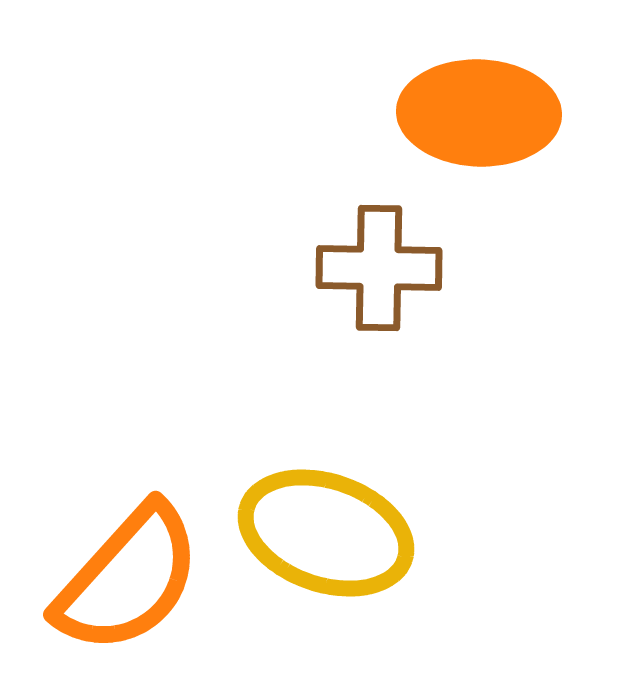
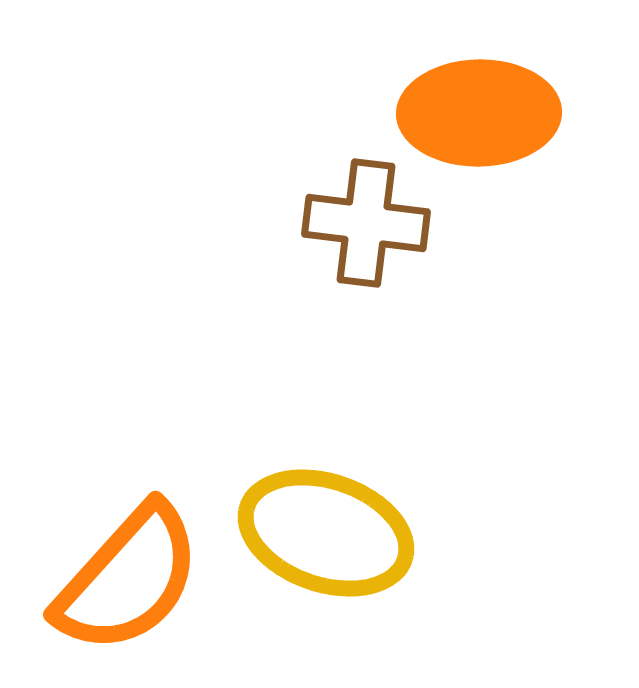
orange ellipse: rotated 3 degrees counterclockwise
brown cross: moved 13 px left, 45 px up; rotated 6 degrees clockwise
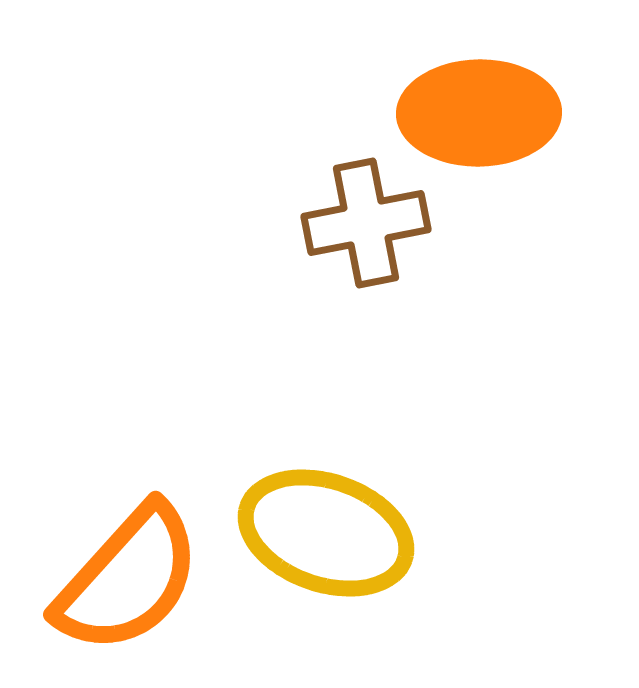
brown cross: rotated 18 degrees counterclockwise
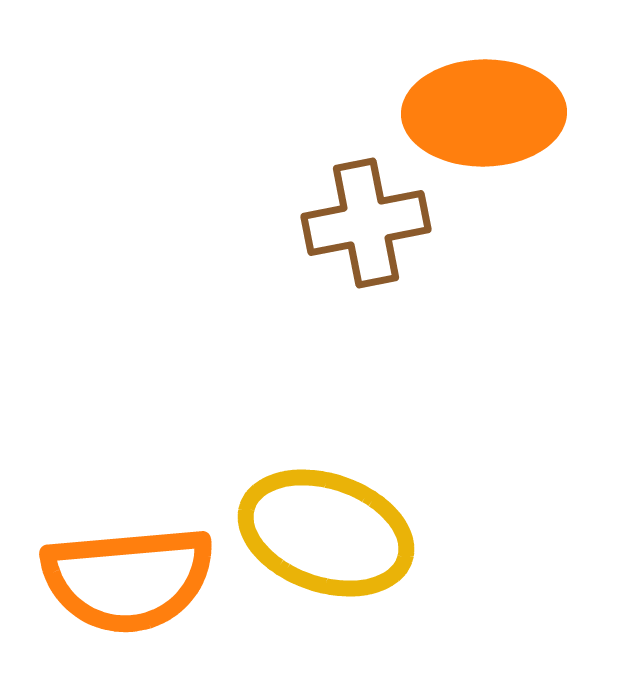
orange ellipse: moved 5 px right
orange semicircle: rotated 43 degrees clockwise
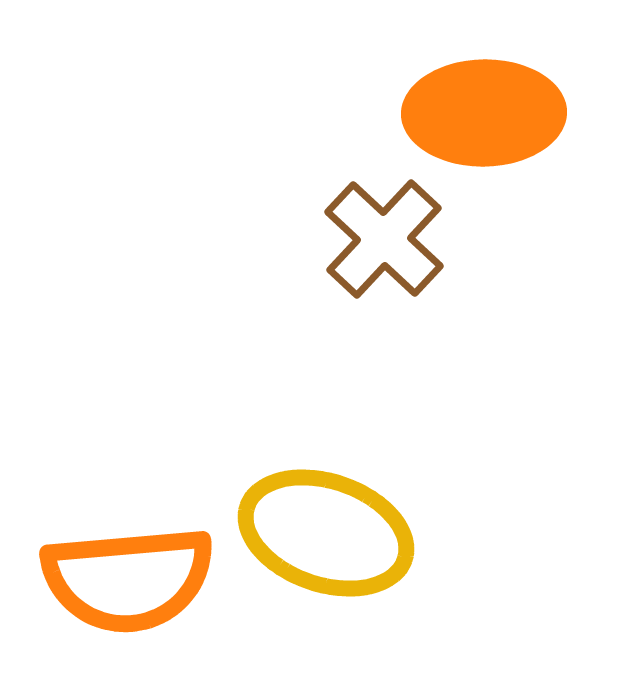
brown cross: moved 18 px right, 16 px down; rotated 36 degrees counterclockwise
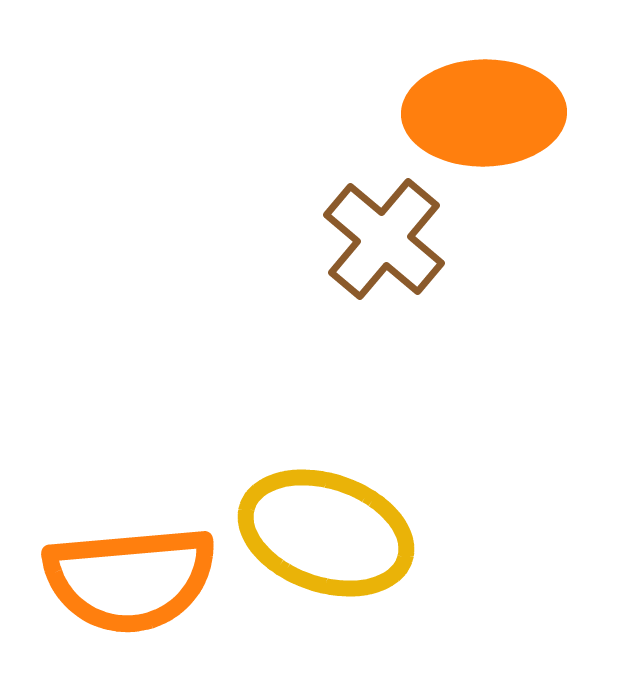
brown cross: rotated 3 degrees counterclockwise
orange semicircle: moved 2 px right
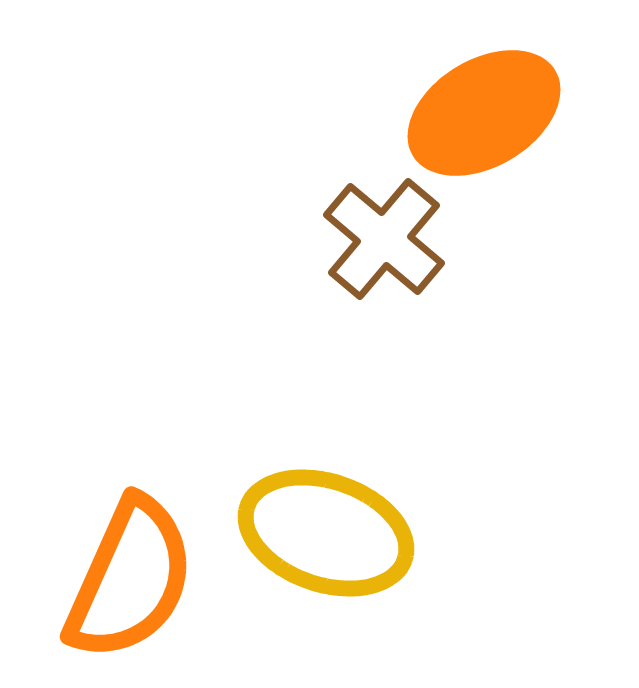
orange ellipse: rotated 30 degrees counterclockwise
orange semicircle: rotated 61 degrees counterclockwise
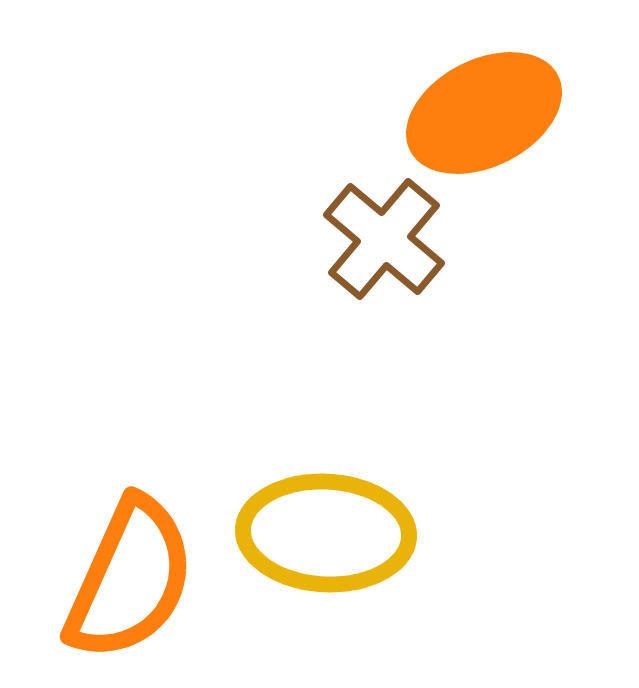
orange ellipse: rotated 4 degrees clockwise
yellow ellipse: rotated 16 degrees counterclockwise
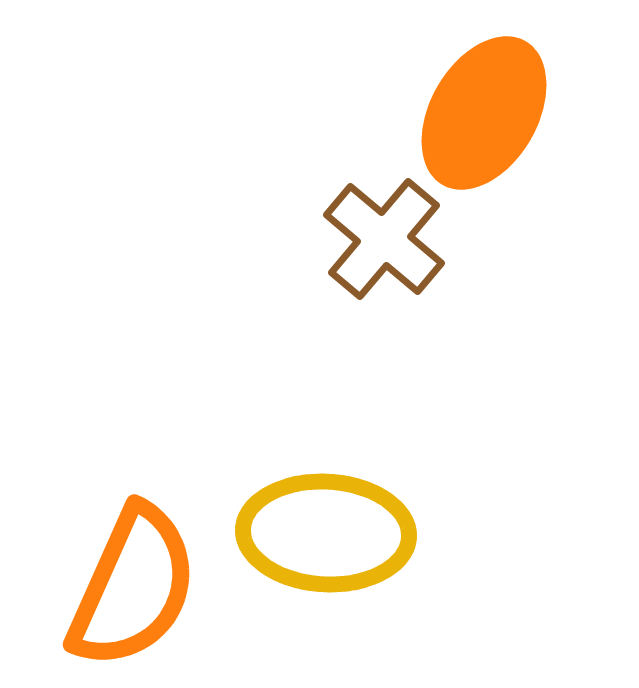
orange ellipse: rotated 33 degrees counterclockwise
orange semicircle: moved 3 px right, 8 px down
